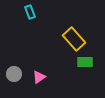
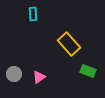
cyan rectangle: moved 3 px right, 2 px down; rotated 16 degrees clockwise
yellow rectangle: moved 5 px left, 5 px down
green rectangle: moved 3 px right, 9 px down; rotated 21 degrees clockwise
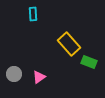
green rectangle: moved 1 px right, 9 px up
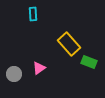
pink triangle: moved 9 px up
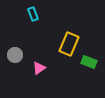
cyan rectangle: rotated 16 degrees counterclockwise
yellow rectangle: rotated 65 degrees clockwise
gray circle: moved 1 px right, 19 px up
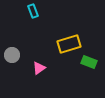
cyan rectangle: moved 3 px up
yellow rectangle: rotated 50 degrees clockwise
gray circle: moved 3 px left
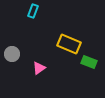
cyan rectangle: rotated 40 degrees clockwise
yellow rectangle: rotated 40 degrees clockwise
gray circle: moved 1 px up
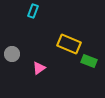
green rectangle: moved 1 px up
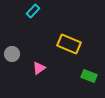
cyan rectangle: rotated 24 degrees clockwise
green rectangle: moved 15 px down
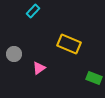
gray circle: moved 2 px right
green rectangle: moved 5 px right, 2 px down
